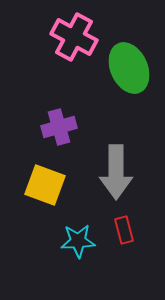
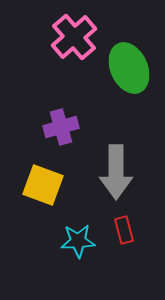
pink cross: rotated 21 degrees clockwise
purple cross: moved 2 px right
yellow square: moved 2 px left
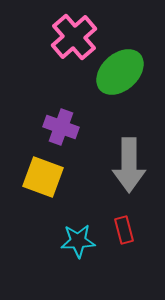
green ellipse: moved 9 px left, 4 px down; rotated 72 degrees clockwise
purple cross: rotated 36 degrees clockwise
gray arrow: moved 13 px right, 7 px up
yellow square: moved 8 px up
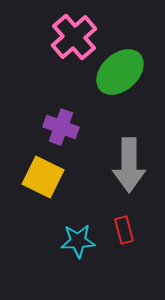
yellow square: rotated 6 degrees clockwise
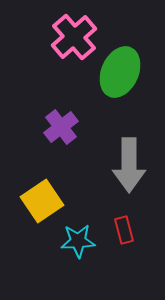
green ellipse: rotated 24 degrees counterclockwise
purple cross: rotated 32 degrees clockwise
yellow square: moved 1 px left, 24 px down; rotated 30 degrees clockwise
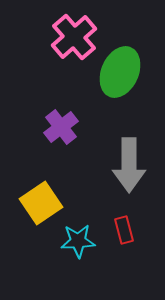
yellow square: moved 1 px left, 2 px down
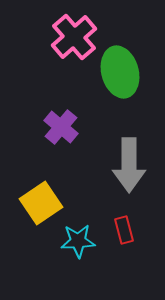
green ellipse: rotated 39 degrees counterclockwise
purple cross: rotated 12 degrees counterclockwise
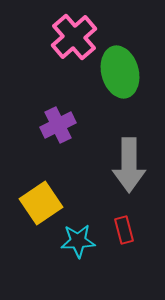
purple cross: moved 3 px left, 2 px up; rotated 24 degrees clockwise
